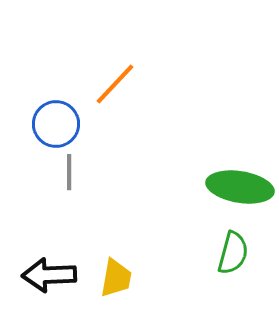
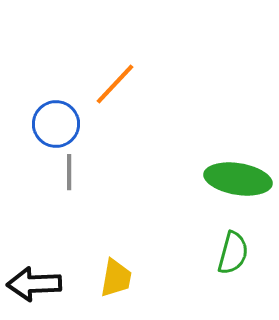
green ellipse: moved 2 px left, 8 px up
black arrow: moved 15 px left, 9 px down
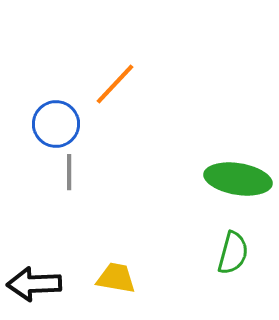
yellow trapezoid: rotated 90 degrees counterclockwise
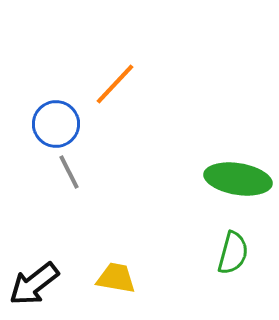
gray line: rotated 27 degrees counterclockwise
black arrow: rotated 36 degrees counterclockwise
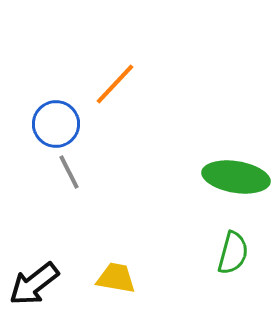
green ellipse: moved 2 px left, 2 px up
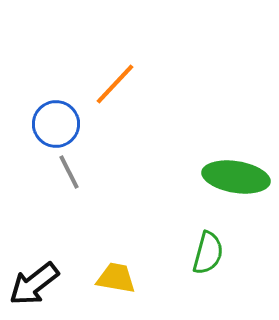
green semicircle: moved 25 px left
